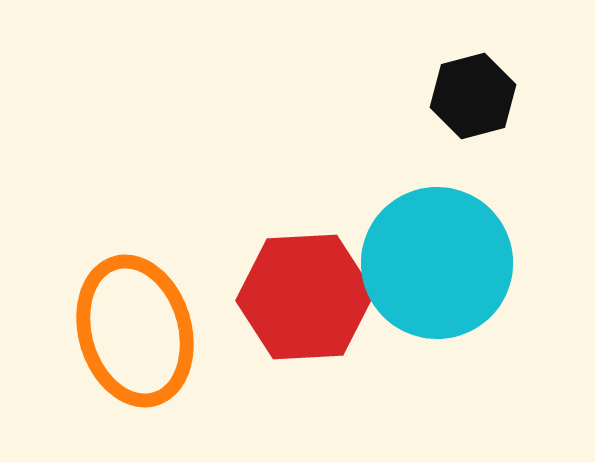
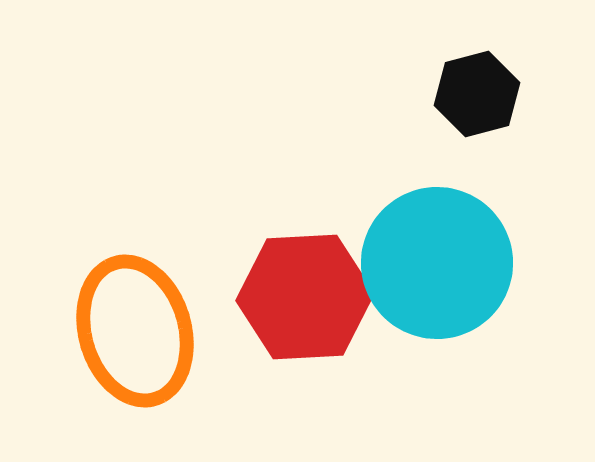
black hexagon: moved 4 px right, 2 px up
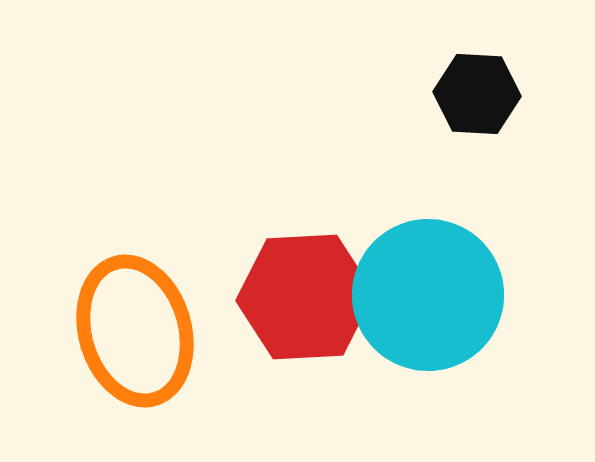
black hexagon: rotated 18 degrees clockwise
cyan circle: moved 9 px left, 32 px down
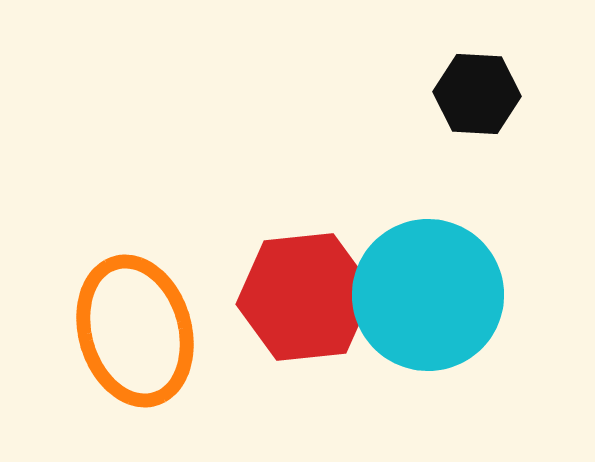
red hexagon: rotated 3 degrees counterclockwise
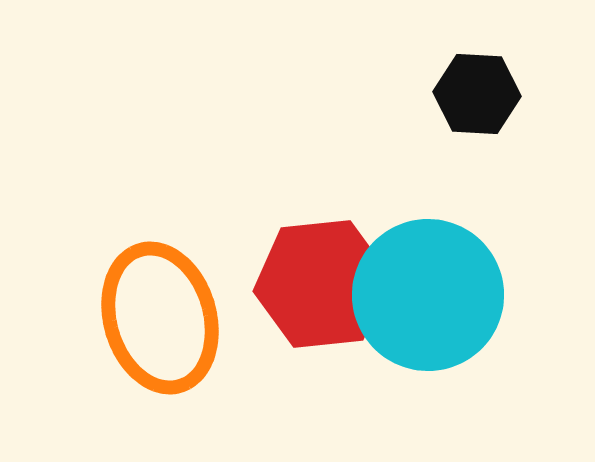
red hexagon: moved 17 px right, 13 px up
orange ellipse: moved 25 px right, 13 px up
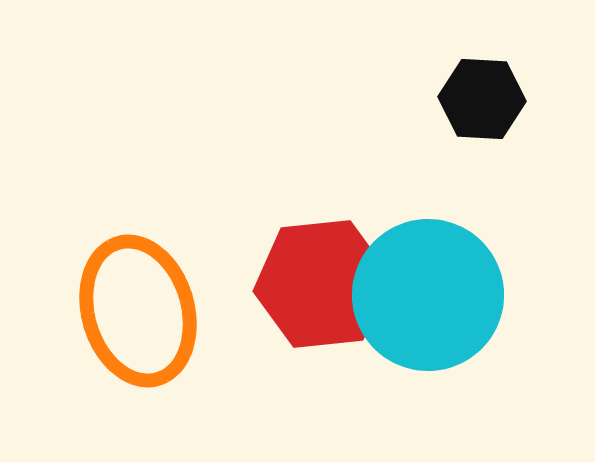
black hexagon: moved 5 px right, 5 px down
orange ellipse: moved 22 px left, 7 px up
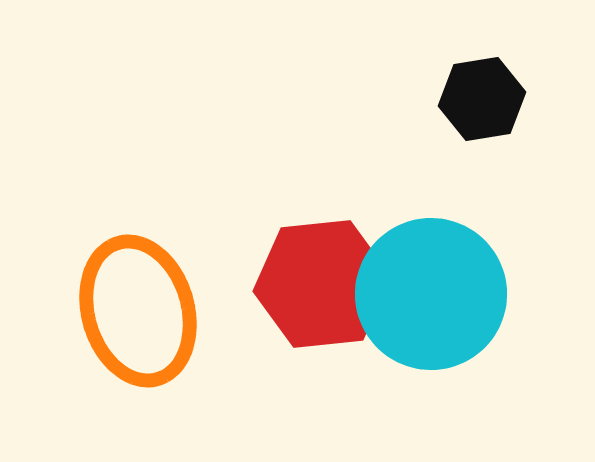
black hexagon: rotated 12 degrees counterclockwise
cyan circle: moved 3 px right, 1 px up
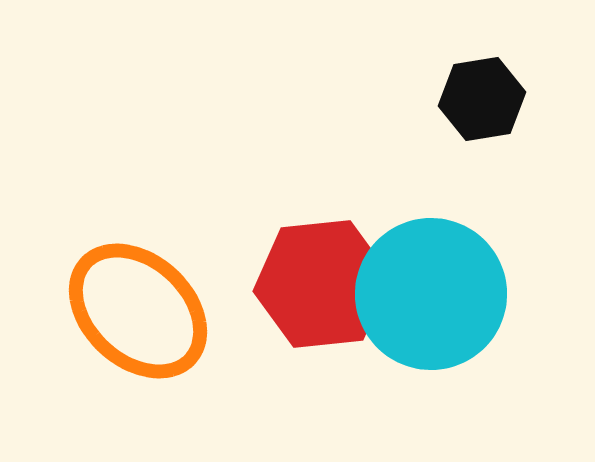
orange ellipse: rotated 31 degrees counterclockwise
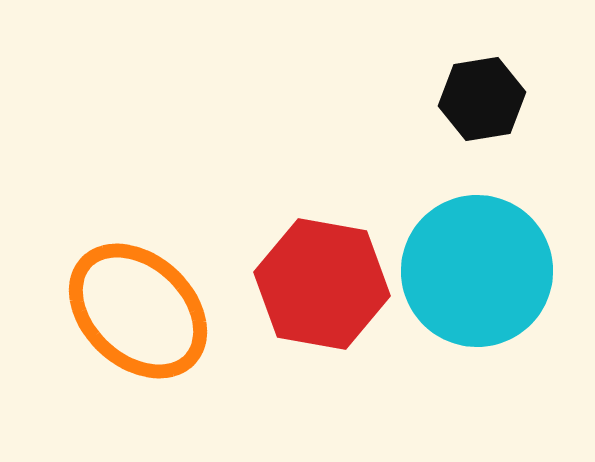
red hexagon: rotated 16 degrees clockwise
cyan circle: moved 46 px right, 23 px up
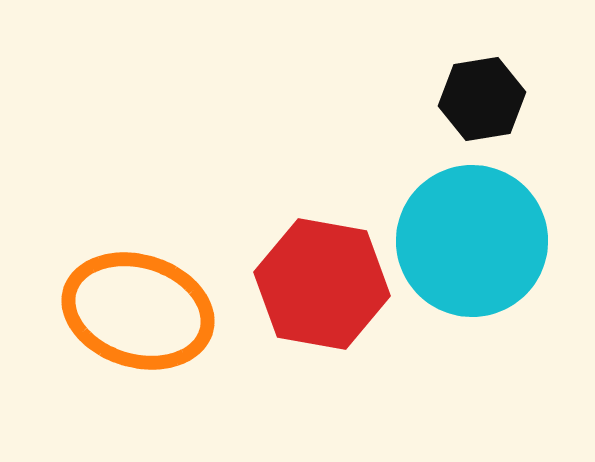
cyan circle: moved 5 px left, 30 px up
orange ellipse: rotated 26 degrees counterclockwise
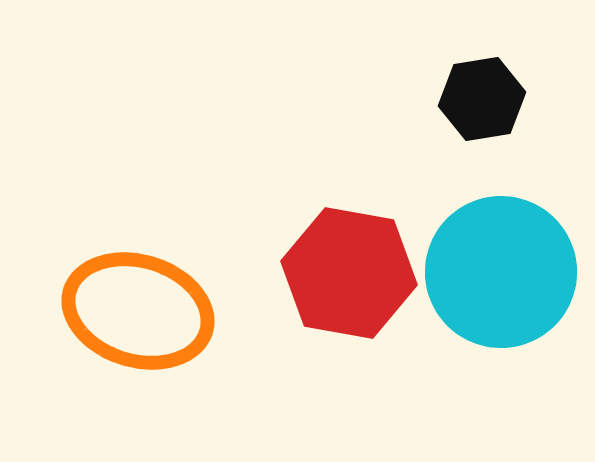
cyan circle: moved 29 px right, 31 px down
red hexagon: moved 27 px right, 11 px up
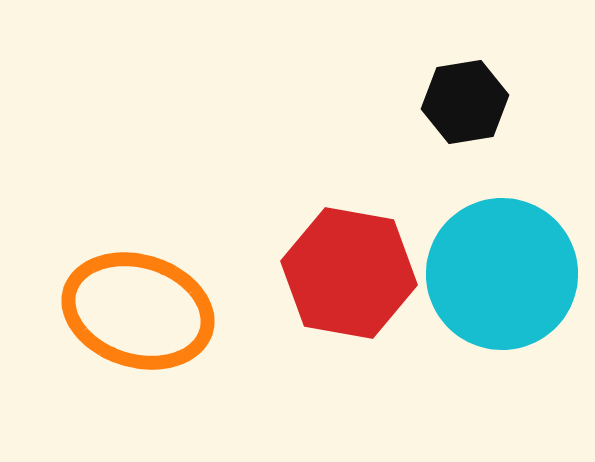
black hexagon: moved 17 px left, 3 px down
cyan circle: moved 1 px right, 2 px down
